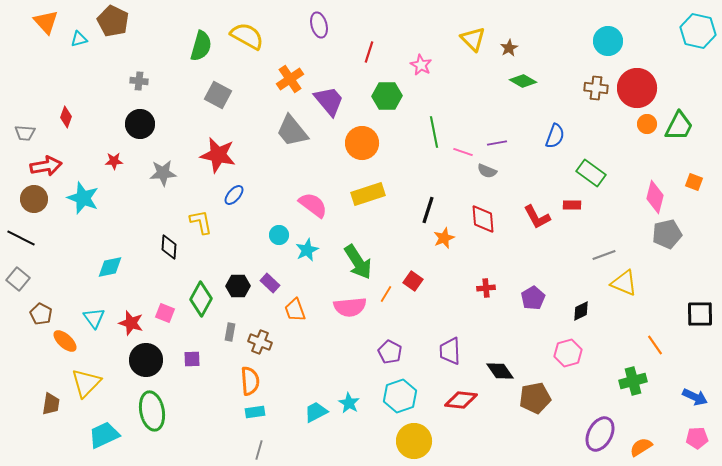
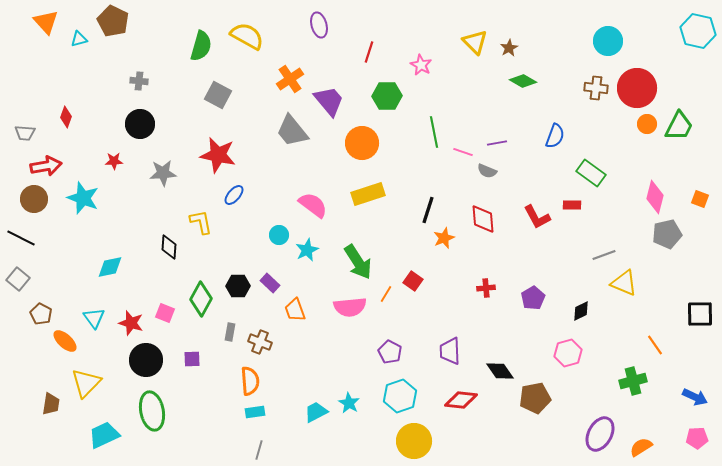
yellow triangle at (473, 39): moved 2 px right, 3 px down
orange square at (694, 182): moved 6 px right, 17 px down
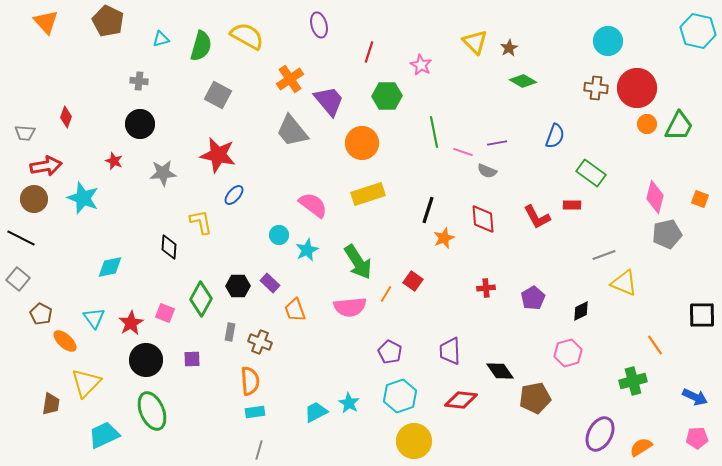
brown pentagon at (113, 21): moved 5 px left
cyan triangle at (79, 39): moved 82 px right
red star at (114, 161): rotated 24 degrees clockwise
black square at (700, 314): moved 2 px right, 1 px down
red star at (131, 323): rotated 25 degrees clockwise
green ellipse at (152, 411): rotated 12 degrees counterclockwise
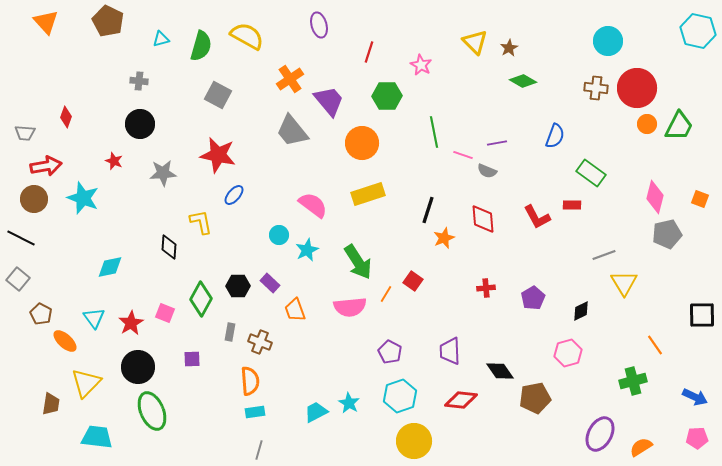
pink line at (463, 152): moved 3 px down
yellow triangle at (624, 283): rotated 36 degrees clockwise
black circle at (146, 360): moved 8 px left, 7 px down
cyan trapezoid at (104, 435): moved 7 px left, 2 px down; rotated 32 degrees clockwise
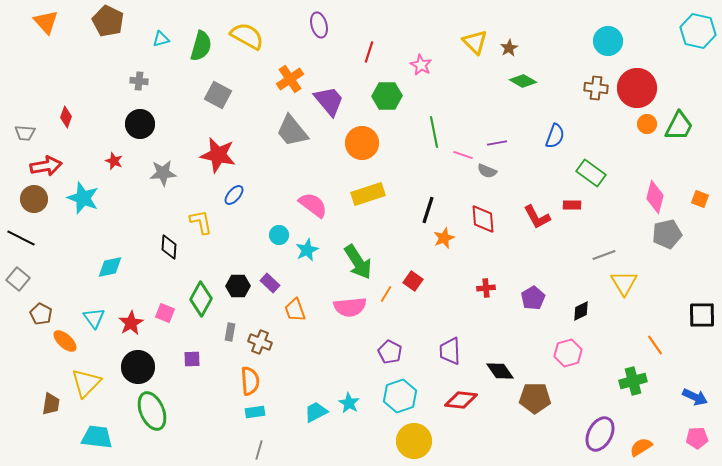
brown pentagon at (535, 398): rotated 12 degrees clockwise
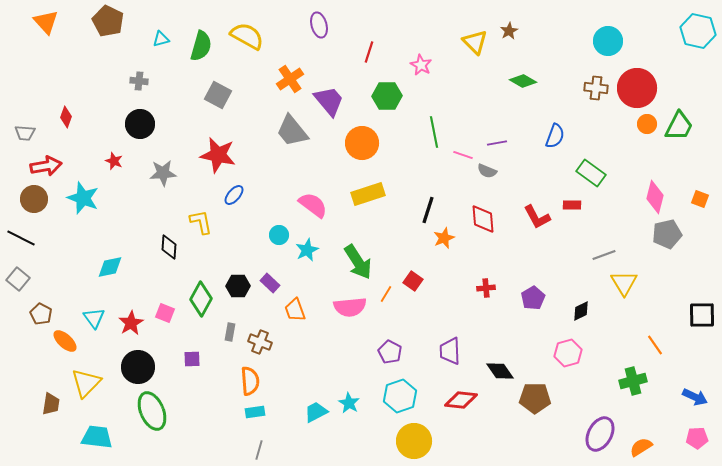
brown star at (509, 48): moved 17 px up
